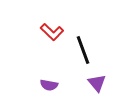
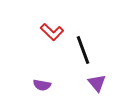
purple semicircle: moved 7 px left
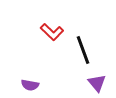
purple semicircle: moved 12 px left
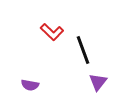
purple triangle: moved 1 px right, 1 px up; rotated 18 degrees clockwise
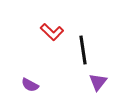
black line: rotated 12 degrees clockwise
purple semicircle: rotated 18 degrees clockwise
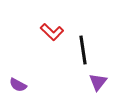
purple semicircle: moved 12 px left
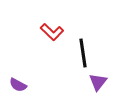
black line: moved 3 px down
